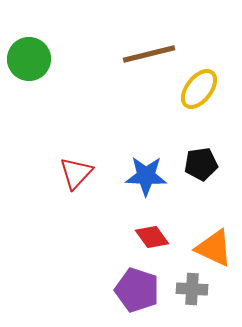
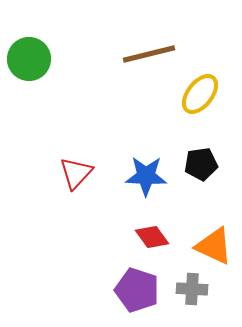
yellow ellipse: moved 1 px right, 5 px down
orange triangle: moved 2 px up
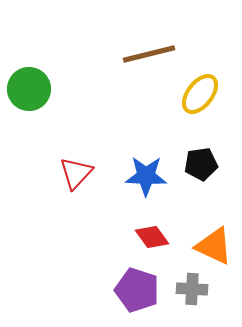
green circle: moved 30 px down
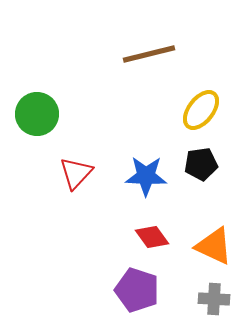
green circle: moved 8 px right, 25 px down
yellow ellipse: moved 1 px right, 16 px down
gray cross: moved 22 px right, 10 px down
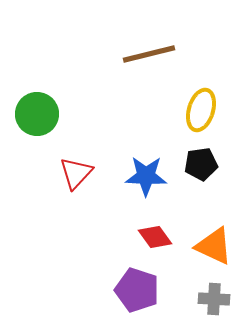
yellow ellipse: rotated 21 degrees counterclockwise
red diamond: moved 3 px right
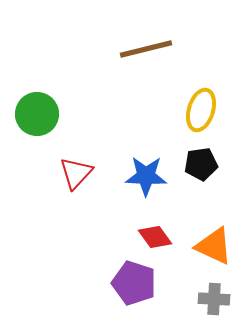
brown line: moved 3 px left, 5 px up
purple pentagon: moved 3 px left, 7 px up
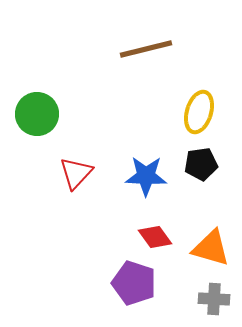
yellow ellipse: moved 2 px left, 2 px down
orange triangle: moved 3 px left, 2 px down; rotated 9 degrees counterclockwise
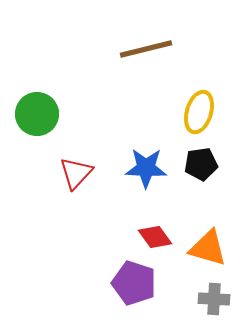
blue star: moved 8 px up
orange triangle: moved 3 px left
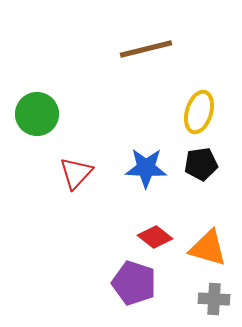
red diamond: rotated 16 degrees counterclockwise
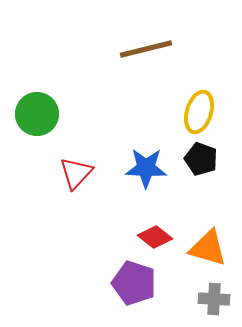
black pentagon: moved 5 px up; rotated 28 degrees clockwise
